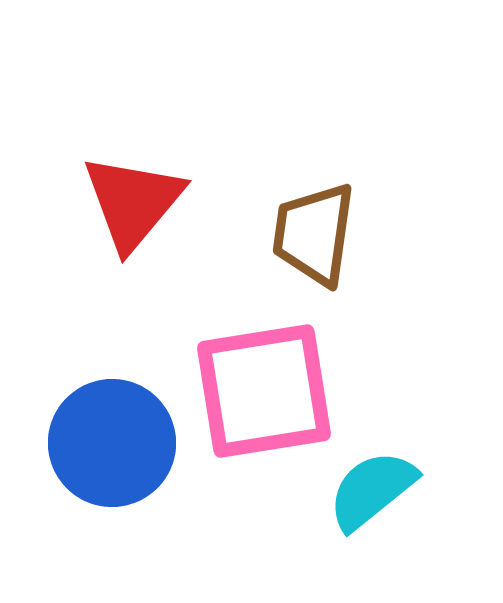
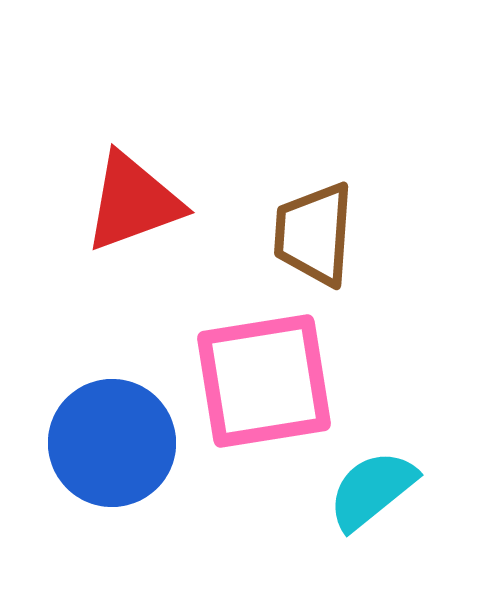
red triangle: rotated 30 degrees clockwise
brown trapezoid: rotated 4 degrees counterclockwise
pink square: moved 10 px up
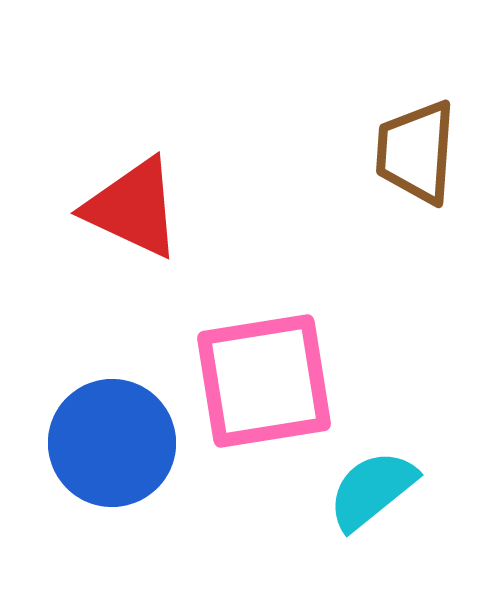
red triangle: moved 6 px down; rotated 45 degrees clockwise
brown trapezoid: moved 102 px right, 82 px up
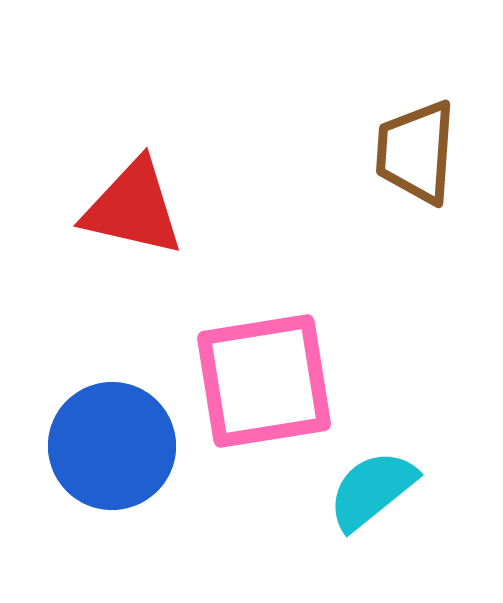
red triangle: rotated 12 degrees counterclockwise
blue circle: moved 3 px down
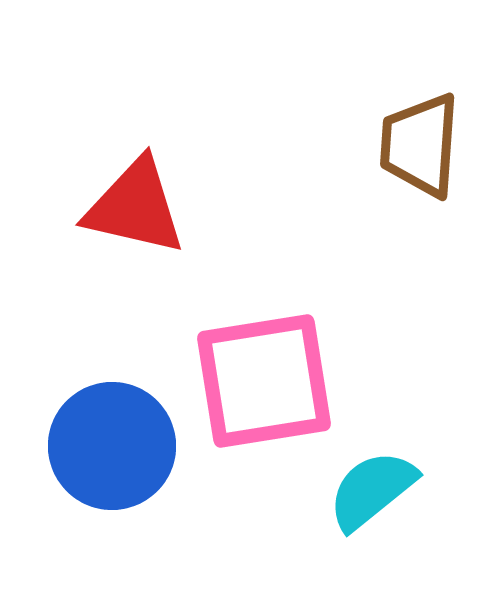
brown trapezoid: moved 4 px right, 7 px up
red triangle: moved 2 px right, 1 px up
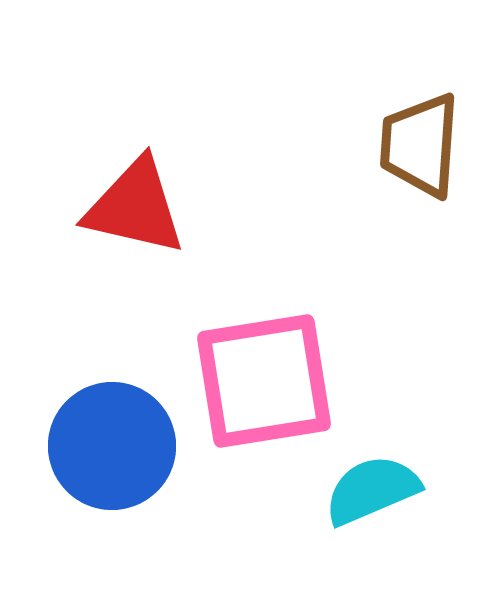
cyan semicircle: rotated 16 degrees clockwise
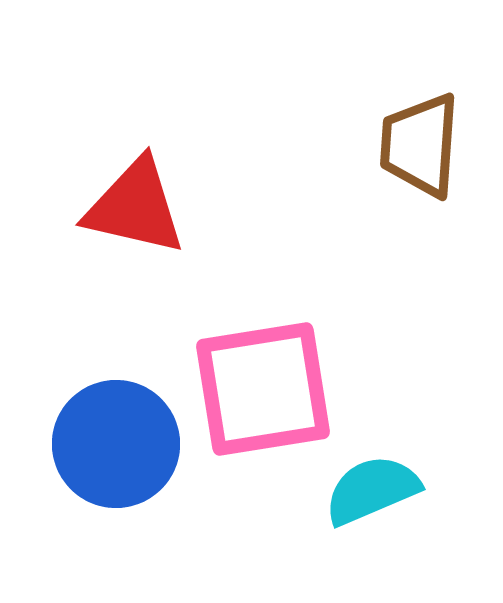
pink square: moved 1 px left, 8 px down
blue circle: moved 4 px right, 2 px up
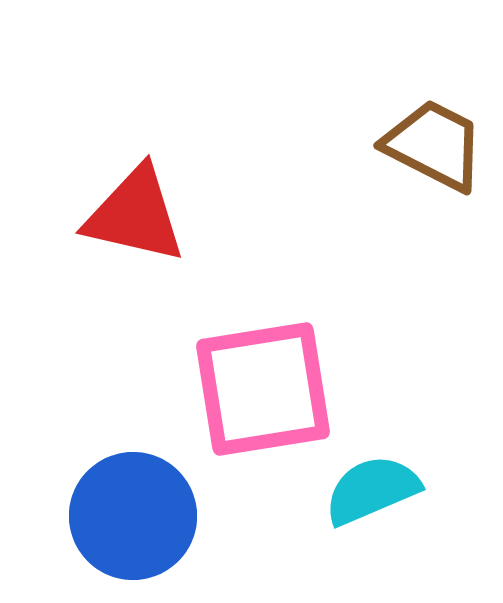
brown trapezoid: moved 14 px right; rotated 113 degrees clockwise
red triangle: moved 8 px down
blue circle: moved 17 px right, 72 px down
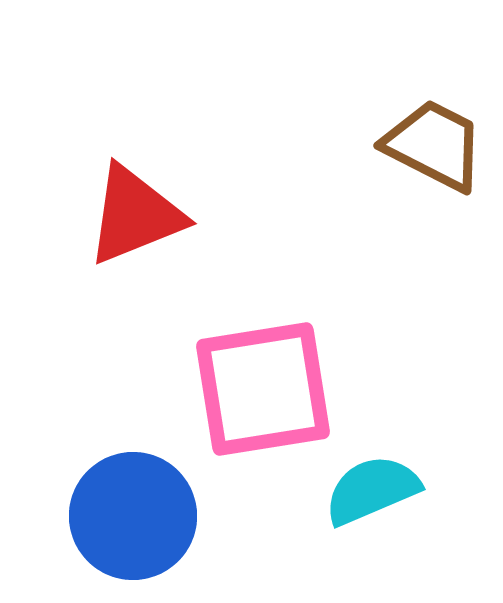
red triangle: rotated 35 degrees counterclockwise
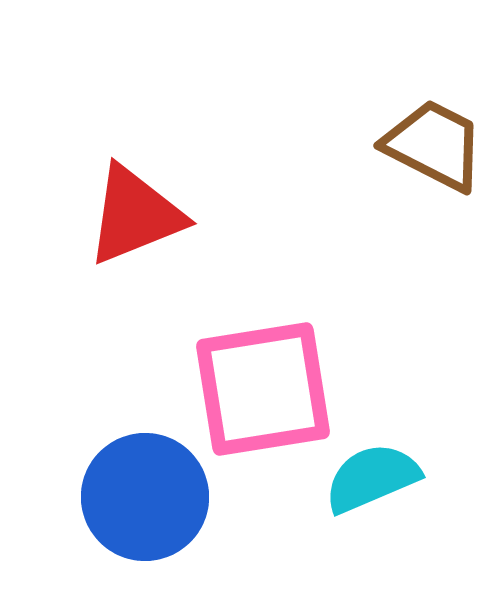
cyan semicircle: moved 12 px up
blue circle: moved 12 px right, 19 px up
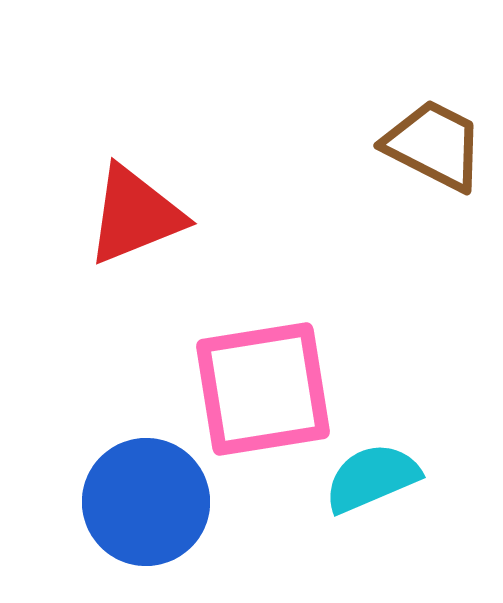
blue circle: moved 1 px right, 5 px down
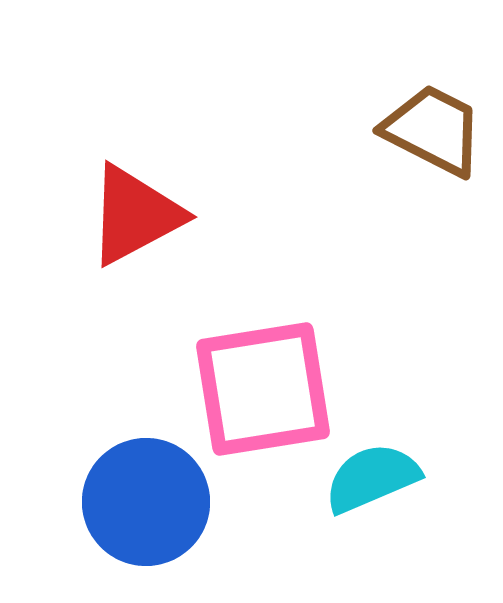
brown trapezoid: moved 1 px left, 15 px up
red triangle: rotated 6 degrees counterclockwise
